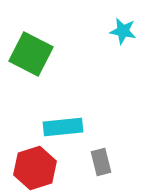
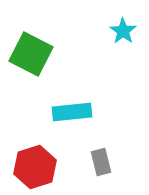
cyan star: rotated 24 degrees clockwise
cyan rectangle: moved 9 px right, 15 px up
red hexagon: moved 1 px up
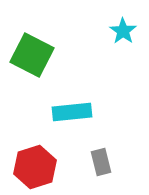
green square: moved 1 px right, 1 px down
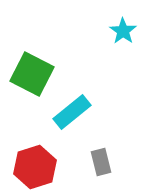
green square: moved 19 px down
cyan rectangle: rotated 33 degrees counterclockwise
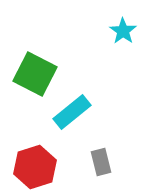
green square: moved 3 px right
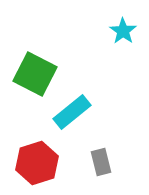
red hexagon: moved 2 px right, 4 px up
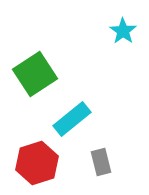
green square: rotated 30 degrees clockwise
cyan rectangle: moved 7 px down
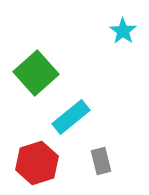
green square: moved 1 px right, 1 px up; rotated 9 degrees counterclockwise
cyan rectangle: moved 1 px left, 2 px up
gray rectangle: moved 1 px up
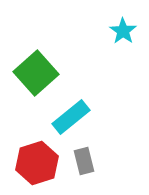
gray rectangle: moved 17 px left
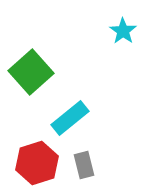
green square: moved 5 px left, 1 px up
cyan rectangle: moved 1 px left, 1 px down
gray rectangle: moved 4 px down
